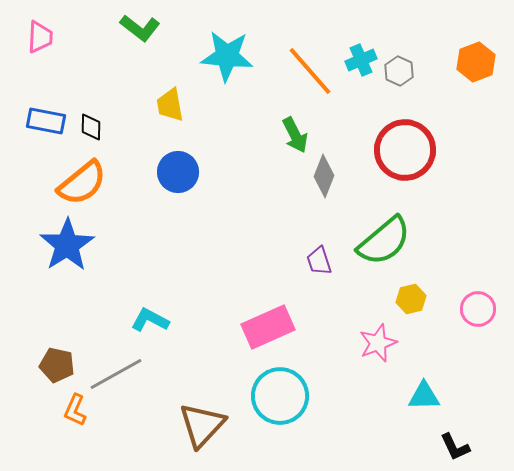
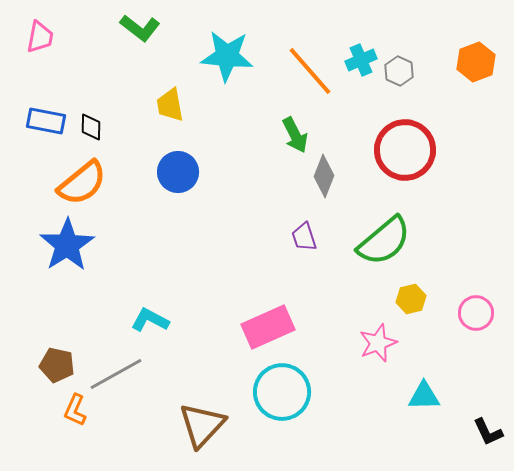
pink trapezoid: rotated 8 degrees clockwise
purple trapezoid: moved 15 px left, 24 px up
pink circle: moved 2 px left, 4 px down
cyan circle: moved 2 px right, 4 px up
black L-shape: moved 33 px right, 15 px up
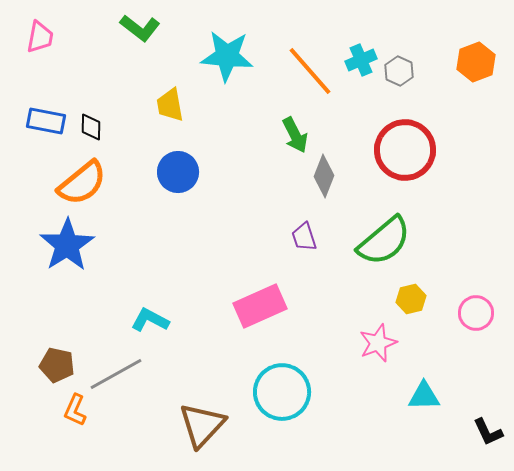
pink rectangle: moved 8 px left, 21 px up
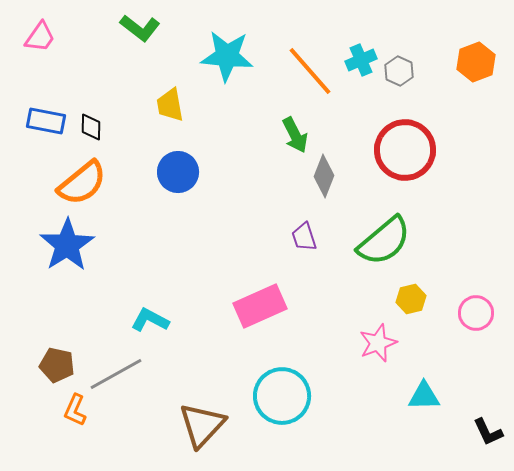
pink trapezoid: rotated 24 degrees clockwise
cyan circle: moved 4 px down
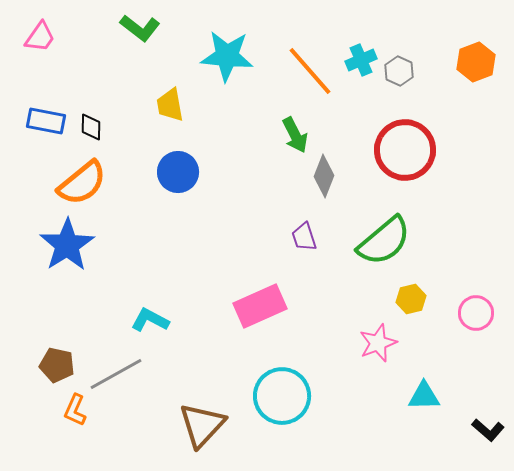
black L-shape: moved 2 px up; rotated 24 degrees counterclockwise
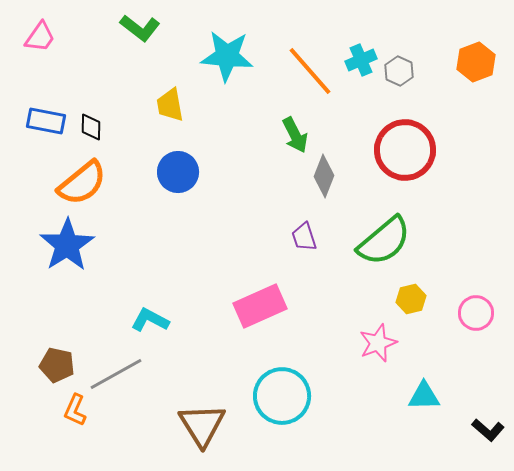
brown triangle: rotated 15 degrees counterclockwise
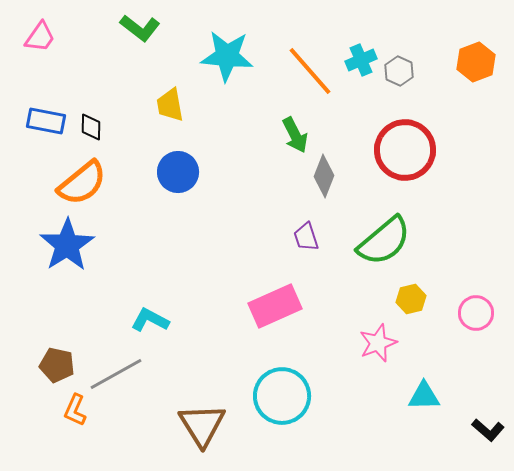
purple trapezoid: moved 2 px right
pink rectangle: moved 15 px right
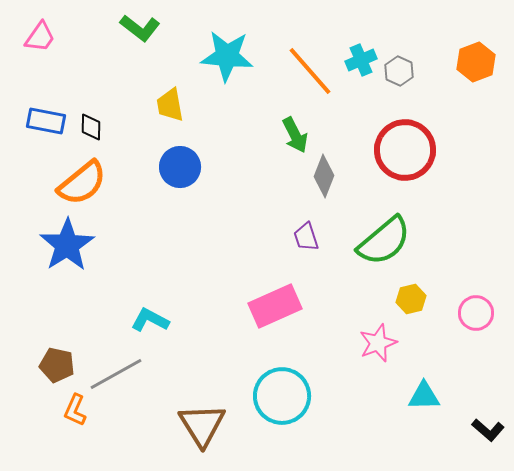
blue circle: moved 2 px right, 5 px up
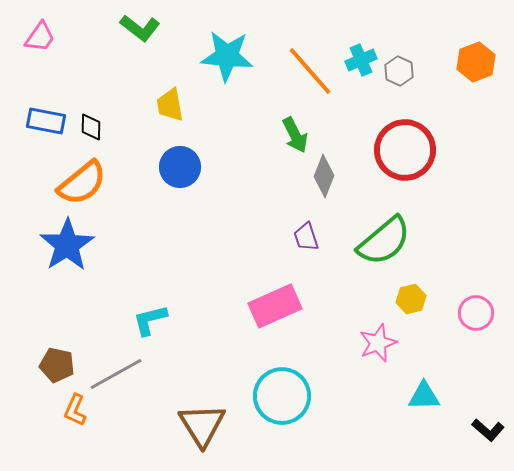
cyan L-shape: rotated 42 degrees counterclockwise
